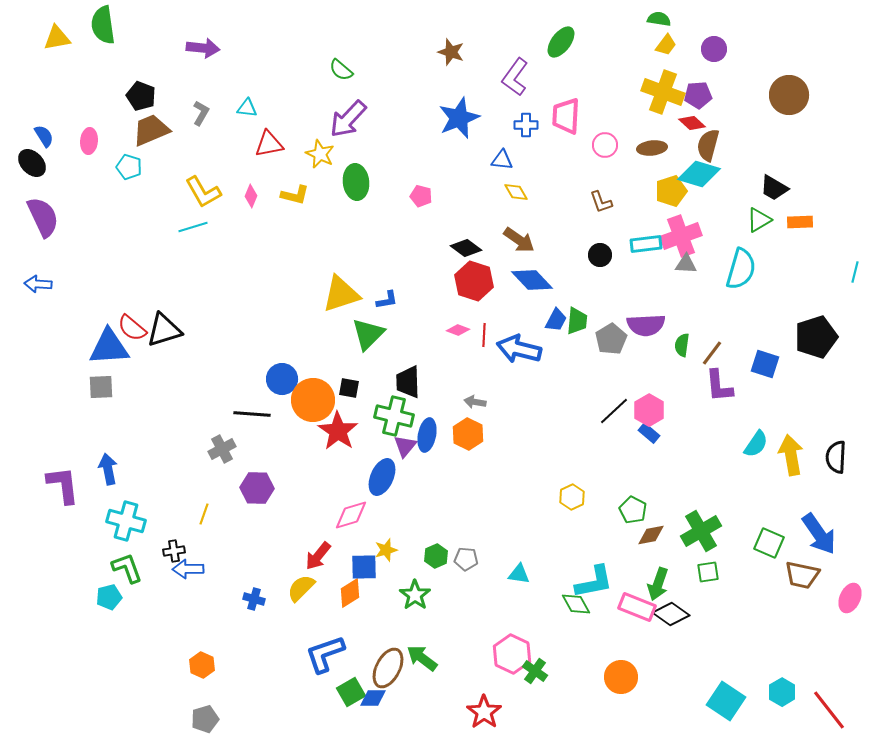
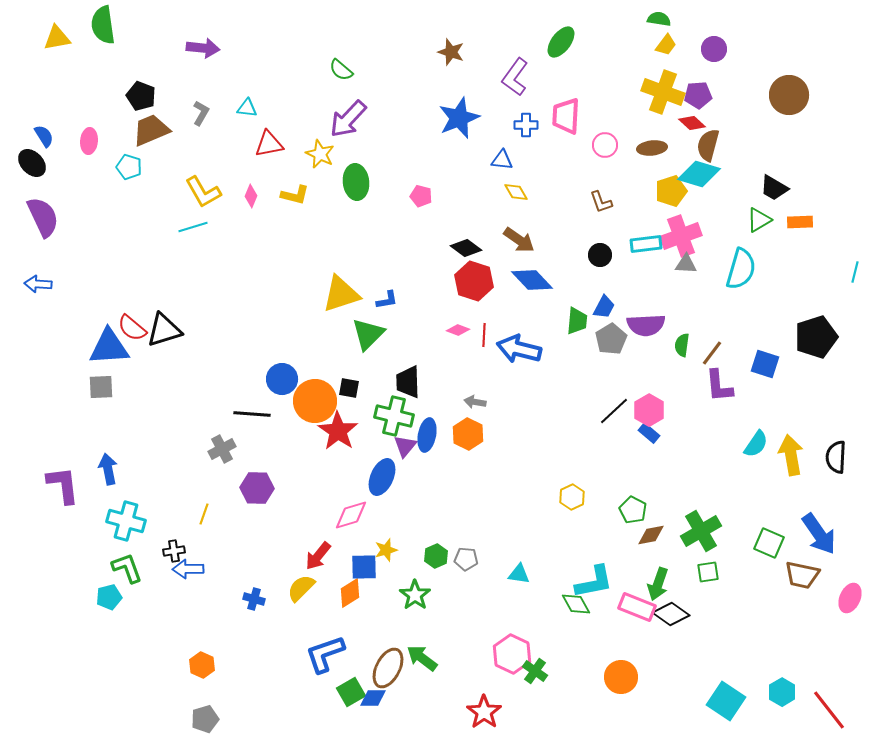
blue trapezoid at (556, 320): moved 48 px right, 13 px up
orange circle at (313, 400): moved 2 px right, 1 px down
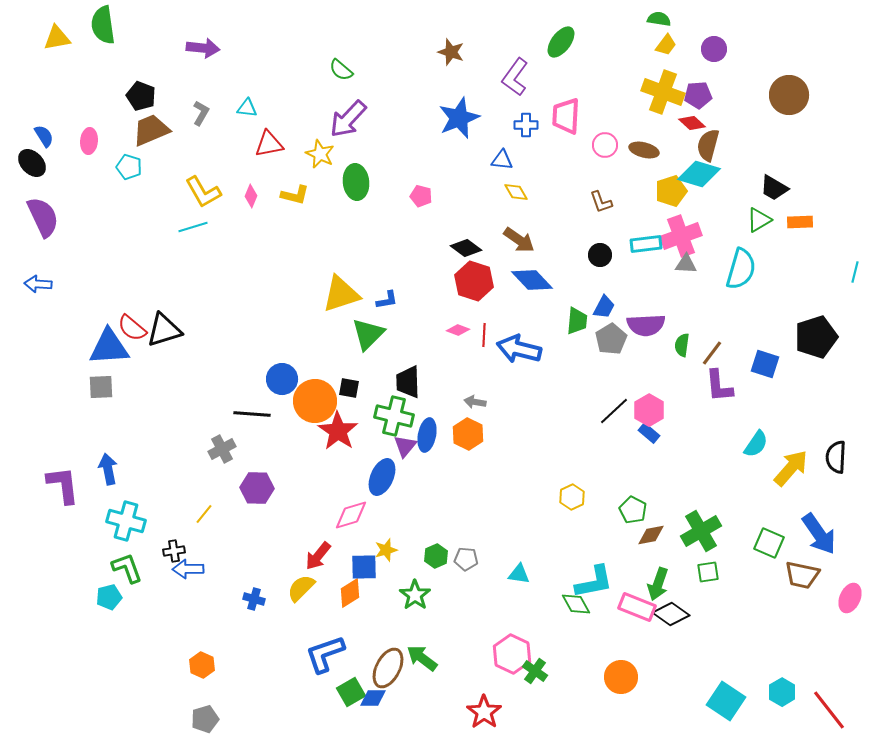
brown ellipse at (652, 148): moved 8 px left, 2 px down; rotated 20 degrees clockwise
yellow arrow at (791, 455): moved 13 px down; rotated 51 degrees clockwise
yellow line at (204, 514): rotated 20 degrees clockwise
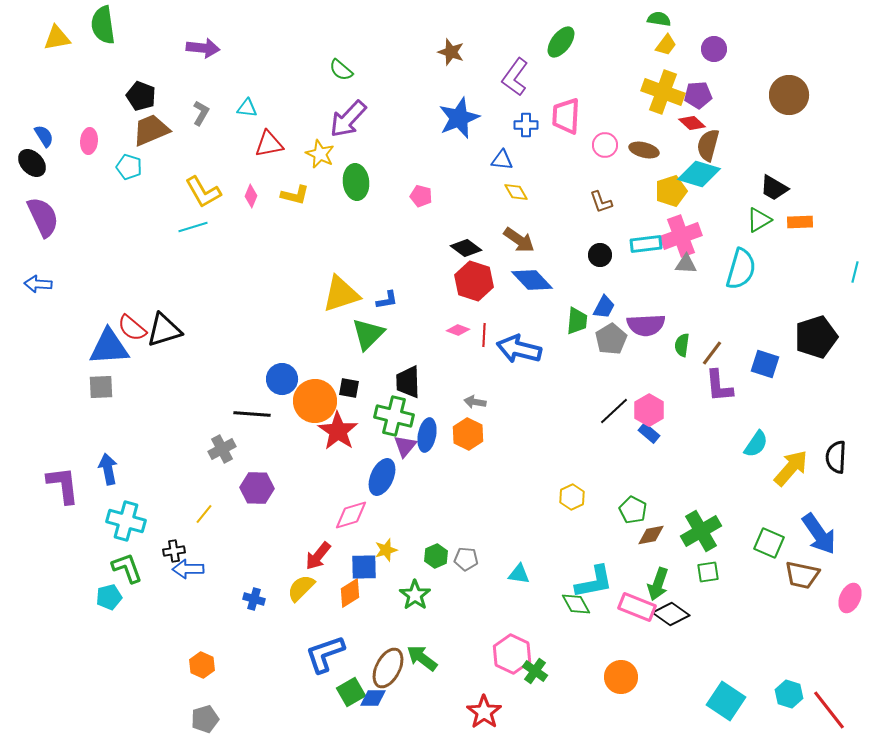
cyan hexagon at (782, 692): moved 7 px right, 2 px down; rotated 12 degrees counterclockwise
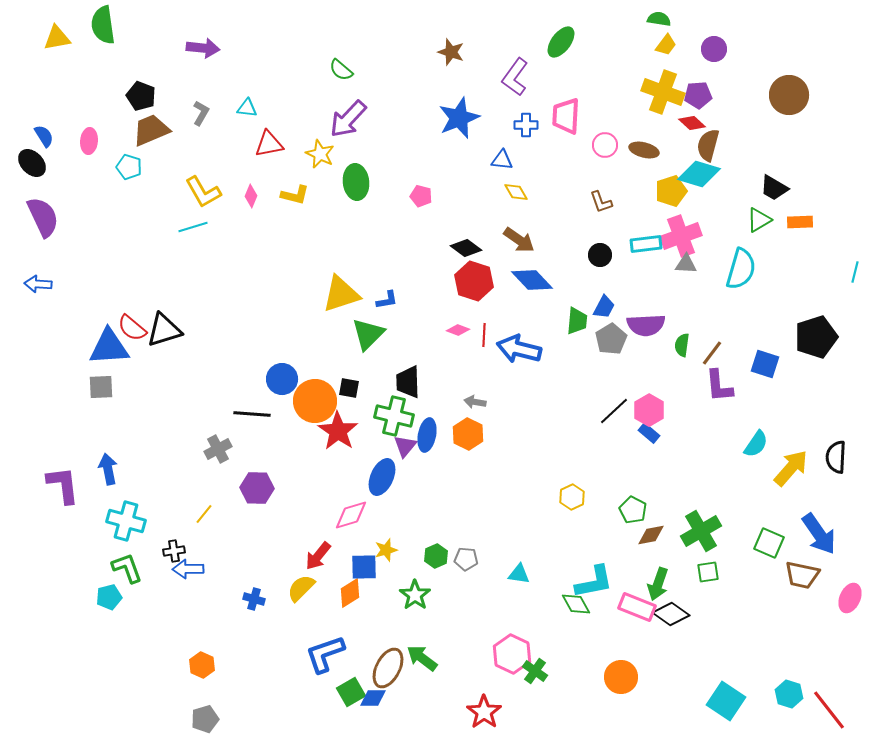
gray cross at (222, 449): moved 4 px left
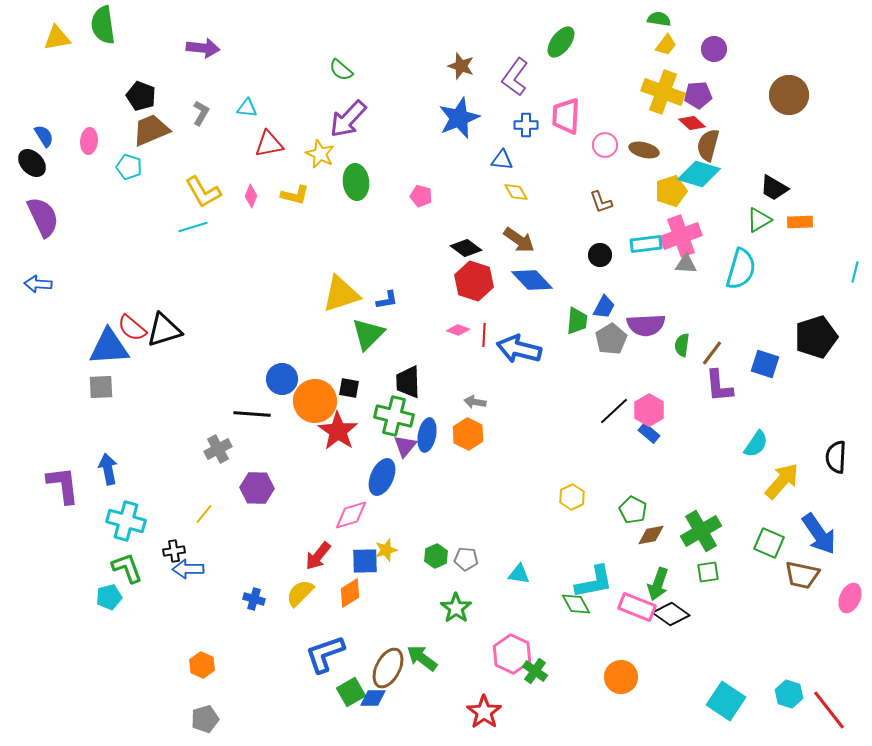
brown star at (451, 52): moved 10 px right, 14 px down
yellow arrow at (791, 468): moved 9 px left, 13 px down
blue square at (364, 567): moved 1 px right, 6 px up
yellow semicircle at (301, 588): moved 1 px left, 5 px down
green star at (415, 595): moved 41 px right, 13 px down
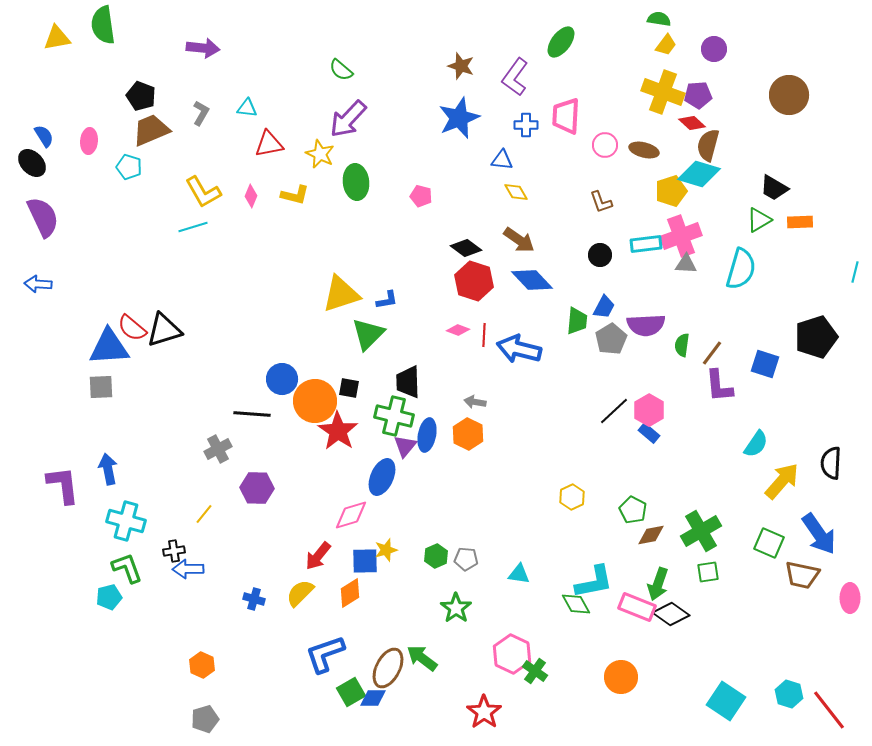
black semicircle at (836, 457): moved 5 px left, 6 px down
pink ellipse at (850, 598): rotated 24 degrees counterclockwise
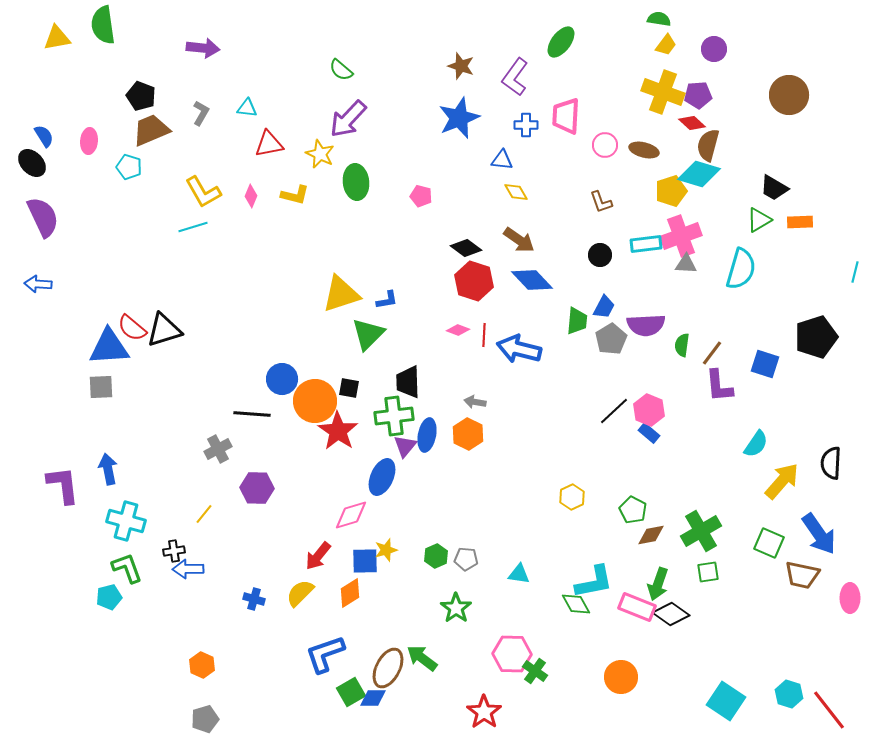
pink hexagon at (649, 410): rotated 8 degrees counterclockwise
green cross at (394, 416): rotated 21 degrees counterclockwise
pink hexagon at (512, 654): rotated 24 degrees counterclockwise
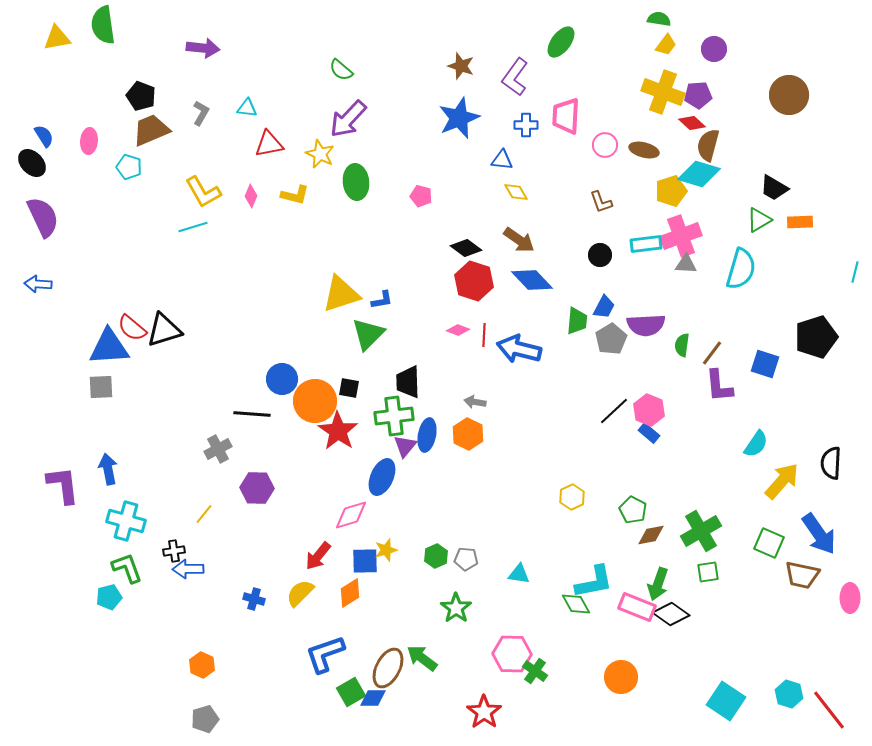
blue L-shape at (387, 300): moved 5 px left
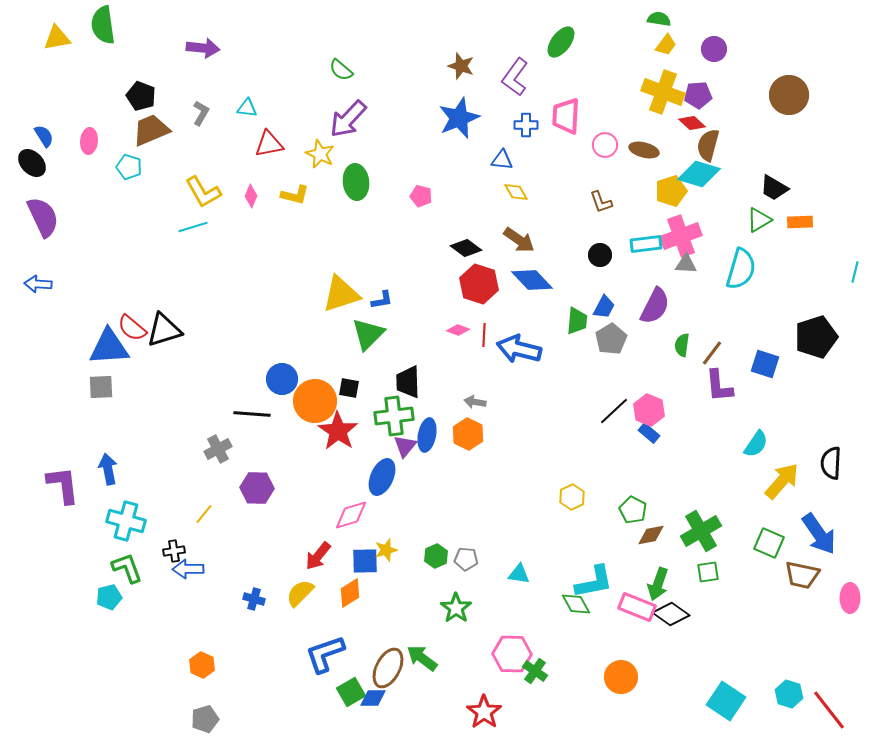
red hexagon at (474, 281): moved 5 px right, 3 px down
purple semicircle at (646, 325): moved 9 px right, 19 px up; rotated 60 degrees counterclockwise
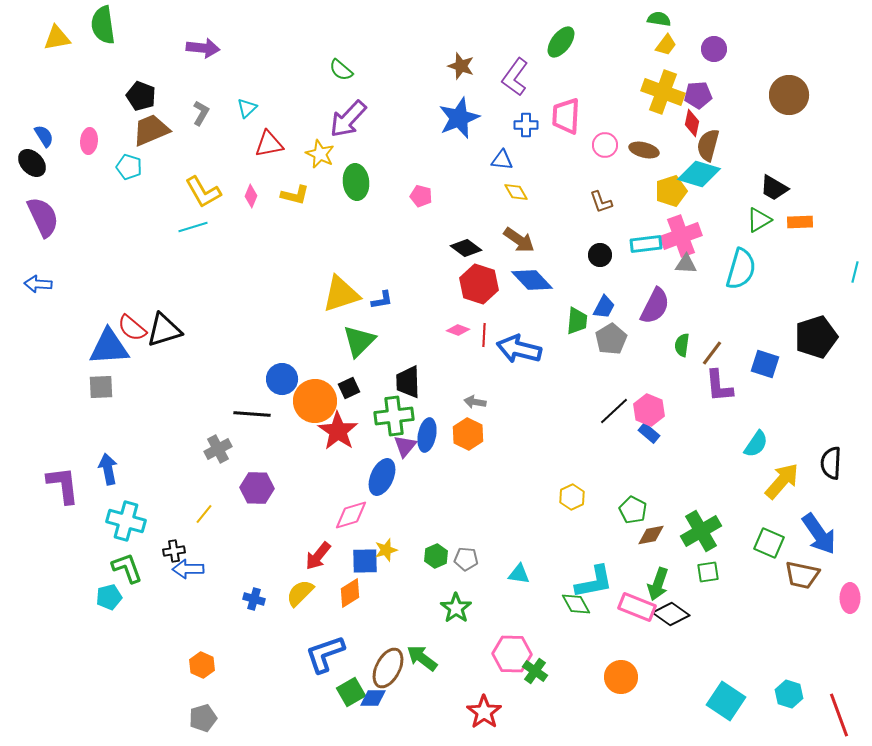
cyan triangle at (247, 108): rotated 50 degrees counterclockwise
red diamond at (692, 123): rotated 60 degrees clockwise
green triangle at (368, 334): moved 9 px left, 7 px down
black square at (349, 388): rotated 35 degrees counterclockwise
red line at (829, 710): moved 10 px right, 5 px down; rotated 18 degrees clockwise
gray pentagon at (205, 719): moved 2 px left, 1 px up
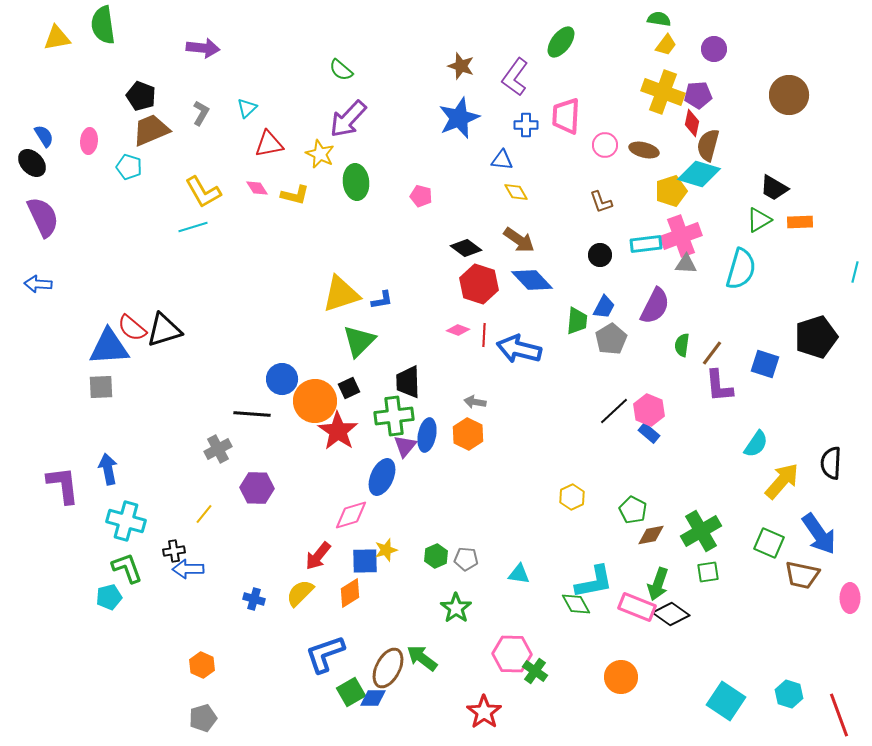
pink diamond at (251, 196): moved 6 px right, 8 px up; rotated 55 degrees counterclockwise
